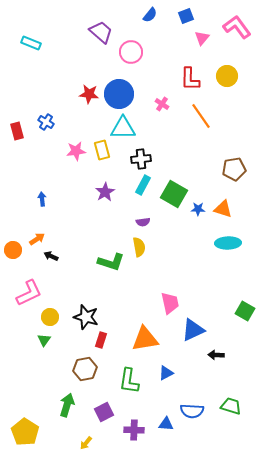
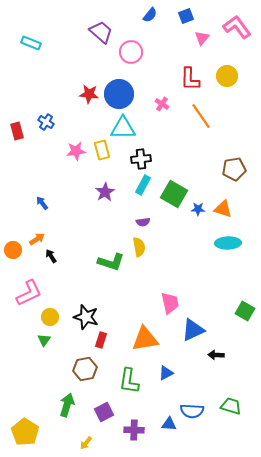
blue arrow at (42, 199): moved 4 px down; rotated 32 degrees counterclockwise
black arrow at (51, 256): rotated 32 degrees clockwise
blue triangle at (166, 424): moved 3 px right
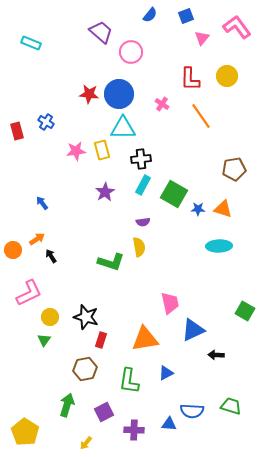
cyan ellipse at (228, 243): moved 9 px left, 3 px down
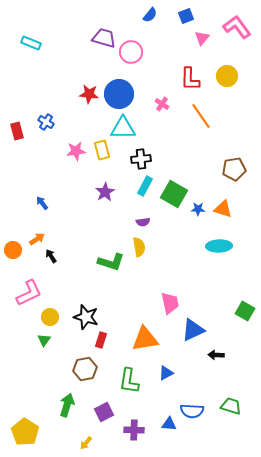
purple trapezoid at (101, 32): moved 3 px right, 6 px down; rotated 25 degrees counterclockwise
cyan rectangle at (143, 185): moved 2 px right, 1 px down
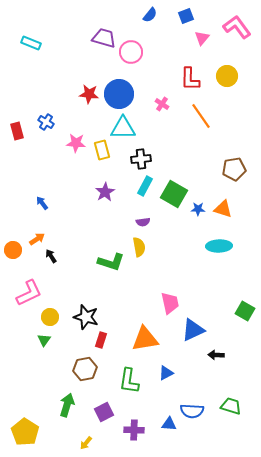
pink star at (76, 151): moved 8 px up; rotated 12 degrees clockwise
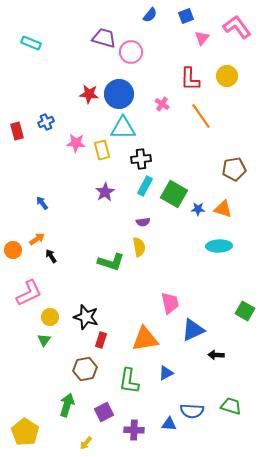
blue cross at (46, 122): rotated 35 degrees clockwise
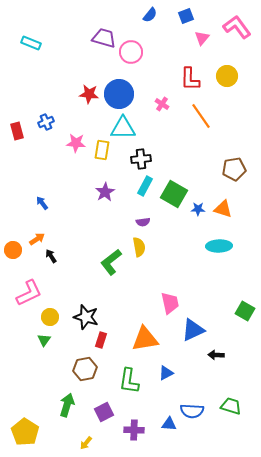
yellow rectangle at (102, 150): rotated 24 degrees clockwise
green L-shape at (111, 262): rotated 124 degrees clockwise
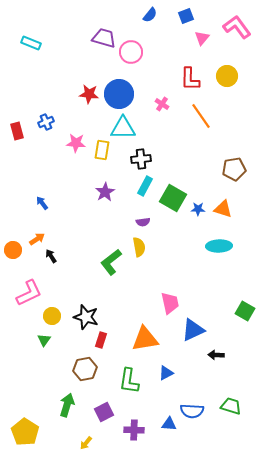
green square at (174, 194): moved 1 px left, 4 px down
yellow circle at (50, 317): moved 2 px right, 1 px up
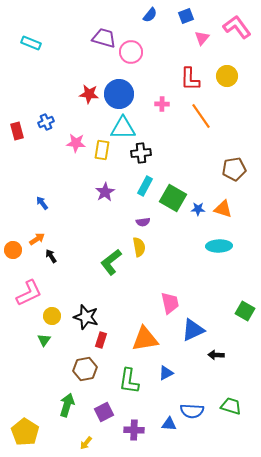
pink cross at (162, 104): rotated 32 degrees counterclockwise
black cross at (141, 159): moved 6 px up
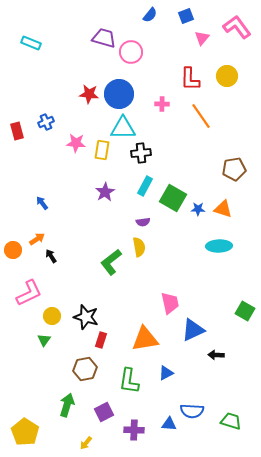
green trapezoid at (231, 406): moved 15 px down
